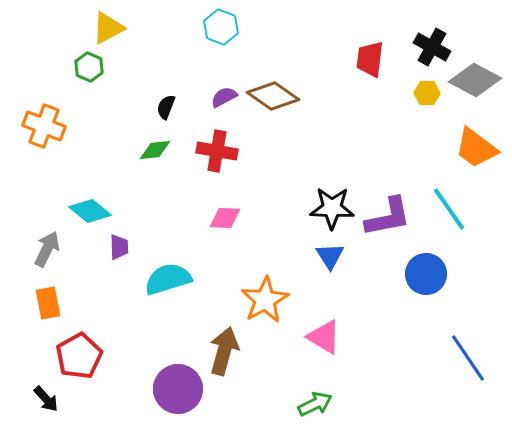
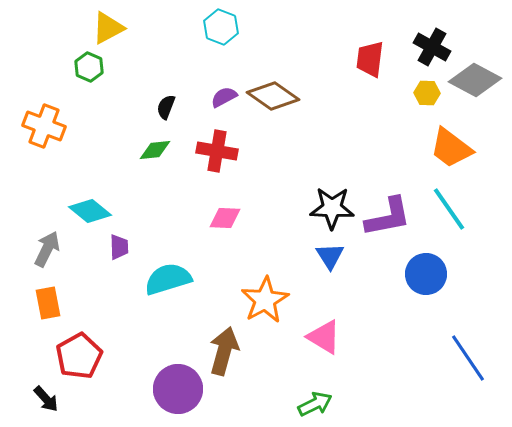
orange trapezoid: moved 25 px left
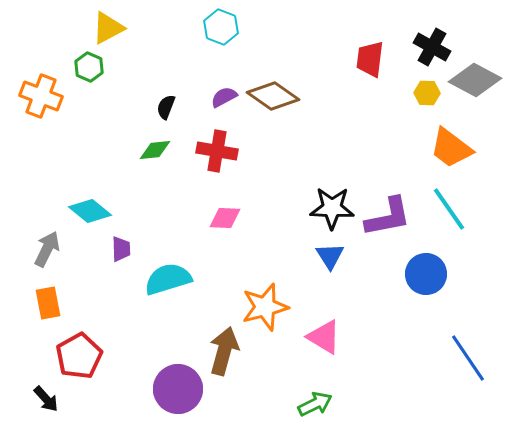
orange cross: moved 3 px left, 30 px up
purple trapezoid: moved 2 px right, 2 px down
orange star: moved 7 px down; rotated 15 degrees clockwise
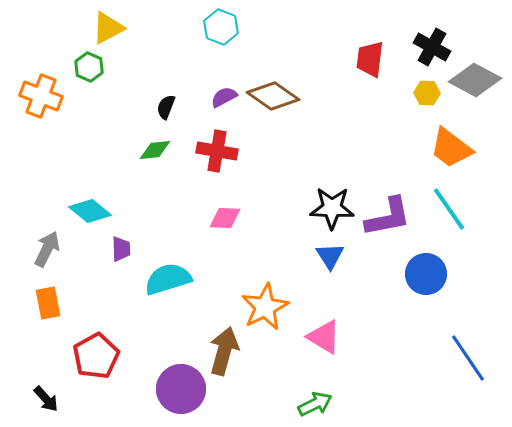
orange star: rotated 12 degrees counterclockwise
red pentagon: moved 17 px right
purple circle: moved 3 px right
